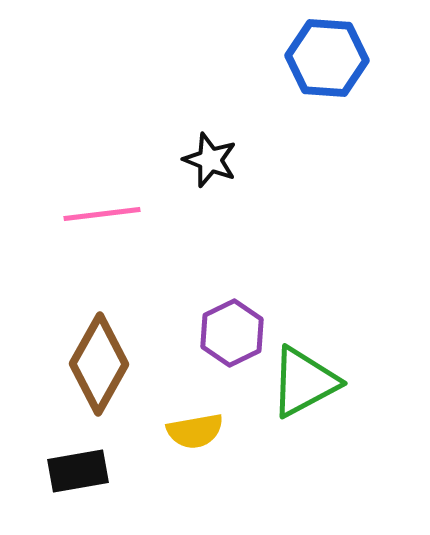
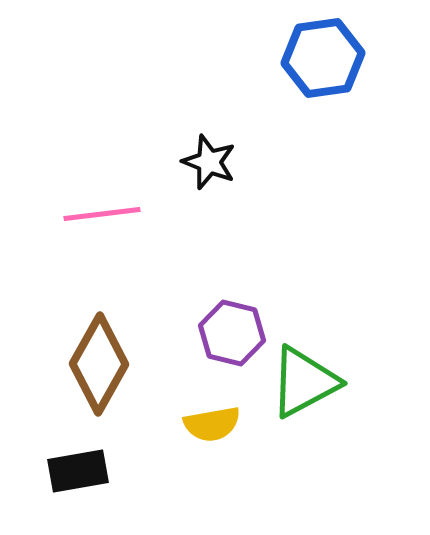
blue hexagon: moved 4 px left; rotated 12 degrees counterclockwise
black star: moved 1 px left, 2 px down
purple hexagon: rotated 20 degrees counterclockwise
yellow semicircle: moved 17 px right, 7 px up
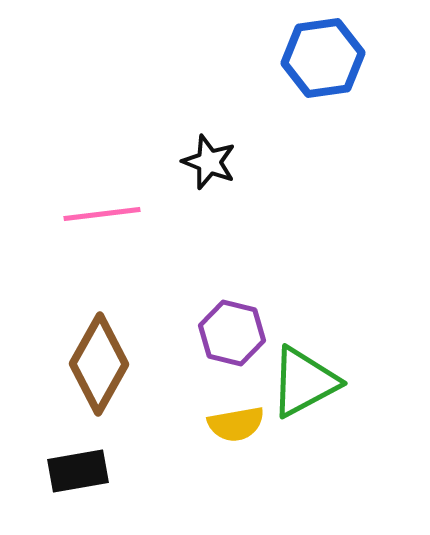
yellow semicircle: moved 24 px right
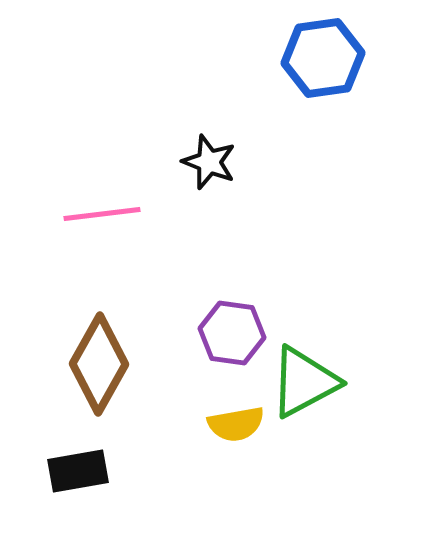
purple hexagon: rotated 6 degrees counterclockwise
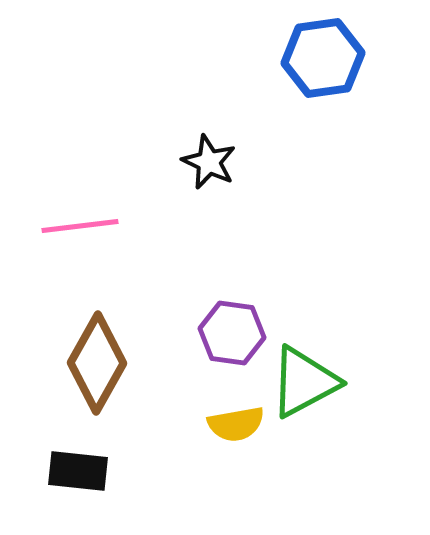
black star: rotated 4 degrees clockwise
pink line: moved 22 px left, 12 px down
brown diamond: moved 2 px left, 1 px up
black rectangle: rotated 16 degrees clockwise
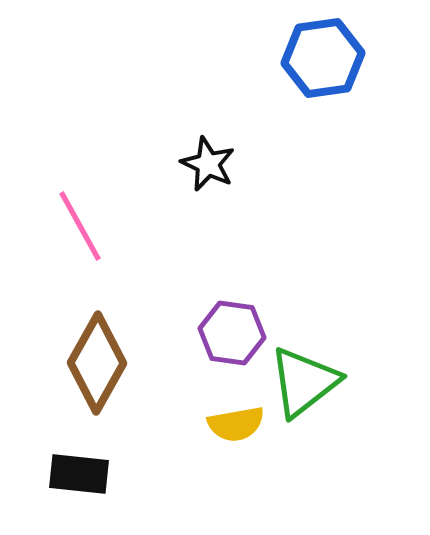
black star: moved 1 px left, 2 px down
pink line: rotated 68 degrees clockwise
green triangle: rotated 10 degrees counterclockwise
black rectangle: moved 1 px right, 3 px down
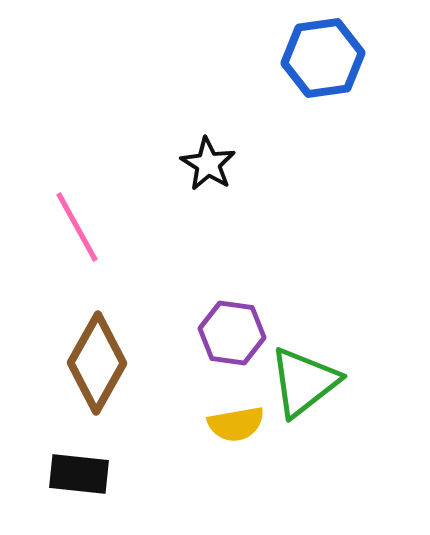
black star: rotated 6 degrees clockwise
pink line: moved 3 px left, 1 px down
